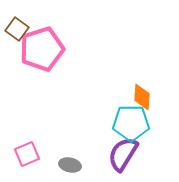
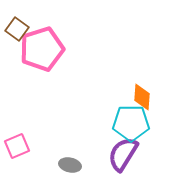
pink square: moved 10 px left, 8 px up
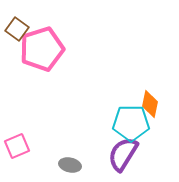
orange diamond: moved 8 px right, 7 px down; rotated 8 degrees clockwise
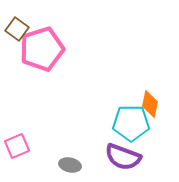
purple semicircle: moved 3 px down; rotated 102 degrees counterclockwise
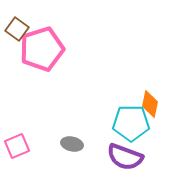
purple semicircle: moved 2 px right
gray ellipse: moved 2 px right, 21 px up
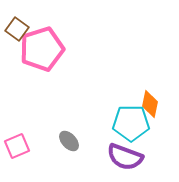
gray ellipse: moved 3 px left, 3 px up; rotated 35 degrees clockwise
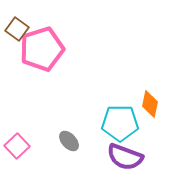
cyan pentagon: moved 11 px left
pink square: rotated 20 degrees counterclockwise
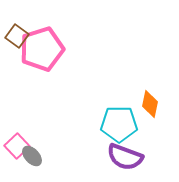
brown square: moved 7 px down
cyan pentagon: moved 1 px left, 1 px down
gray ellipse: moved 37 px left, 15 px down
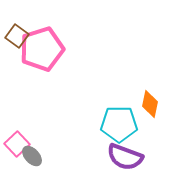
pink square: moved 2 px up
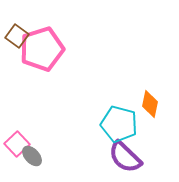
cyan pentagon: rotated 15 degrees clockwise
purple semicircle: rotated 24 degrees clockwise
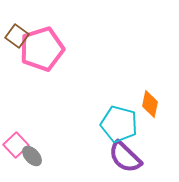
pink square: moved 1 px left, 1 px down
